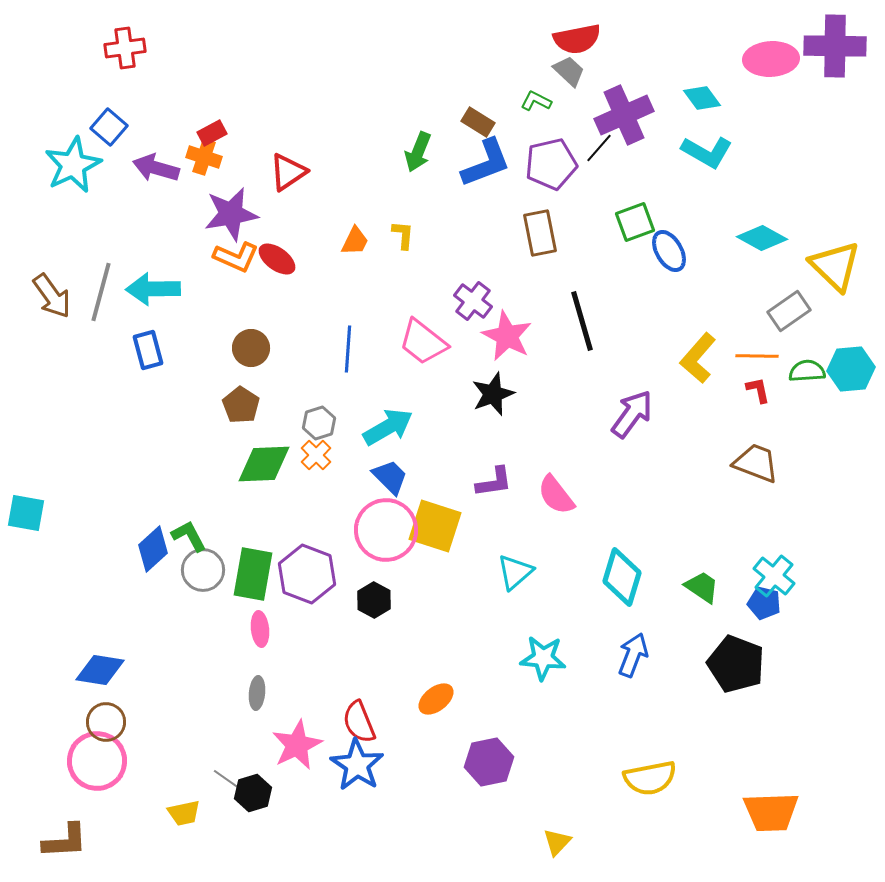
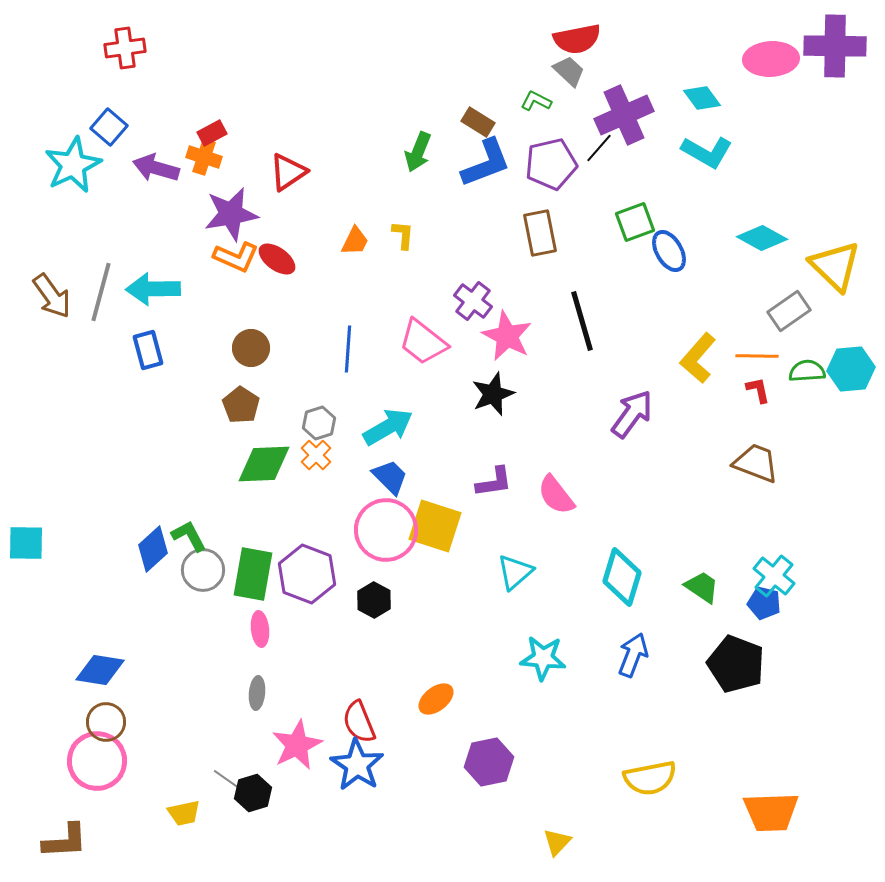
cyan square at (26, 513): moved 30 px down; rotated 9 degrees counterclockwise
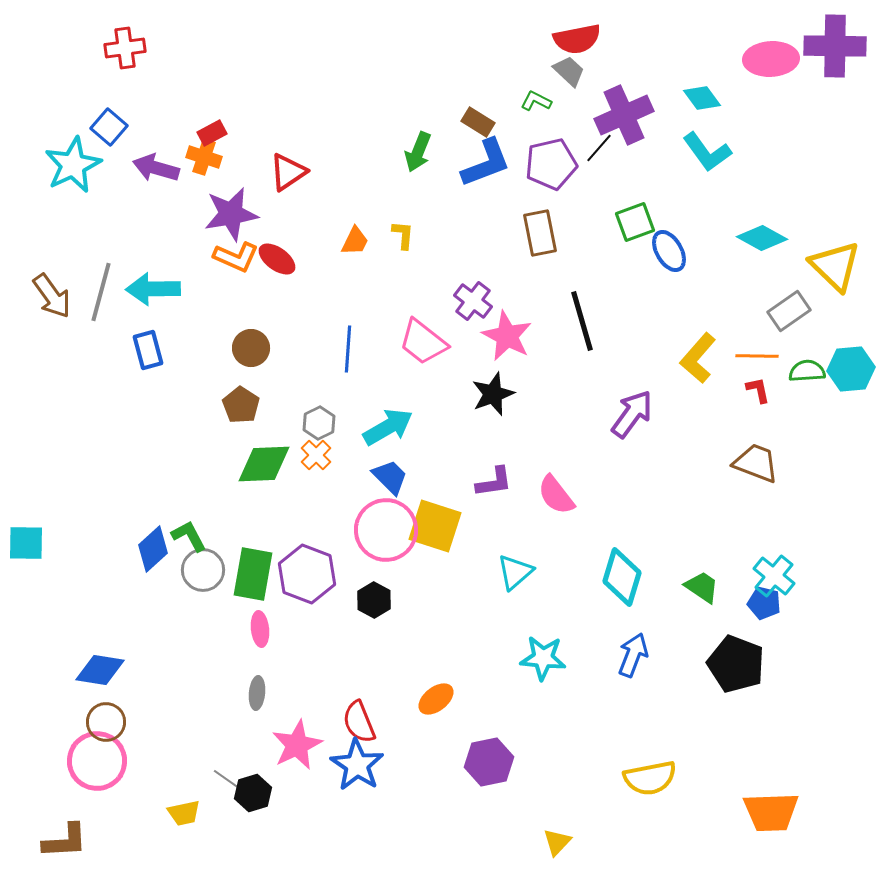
cyan L-shape at (707, 152): rotated 24 degrees clockwise
gray hexagon at (319, 423): rotated 8 degrees counterclockwise
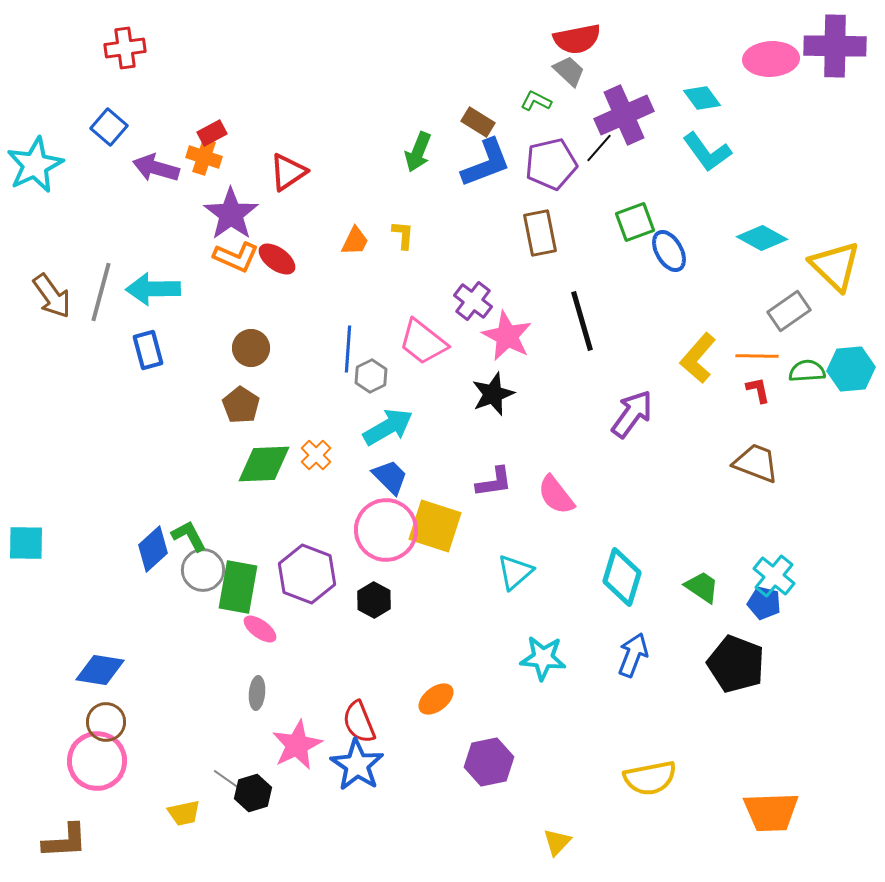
cyan star at (73, 165): moved 38 px left
purple star at (231, 214): rotated 26 degrees counterclockwise
gray hexagon at (319, 423): moved 52 px right, 47 px up
green rectangle at (253, 574): moved 15 px left, 13 px down
pink ellipse at (260, 629): rotated 48 degrees counterclockwise
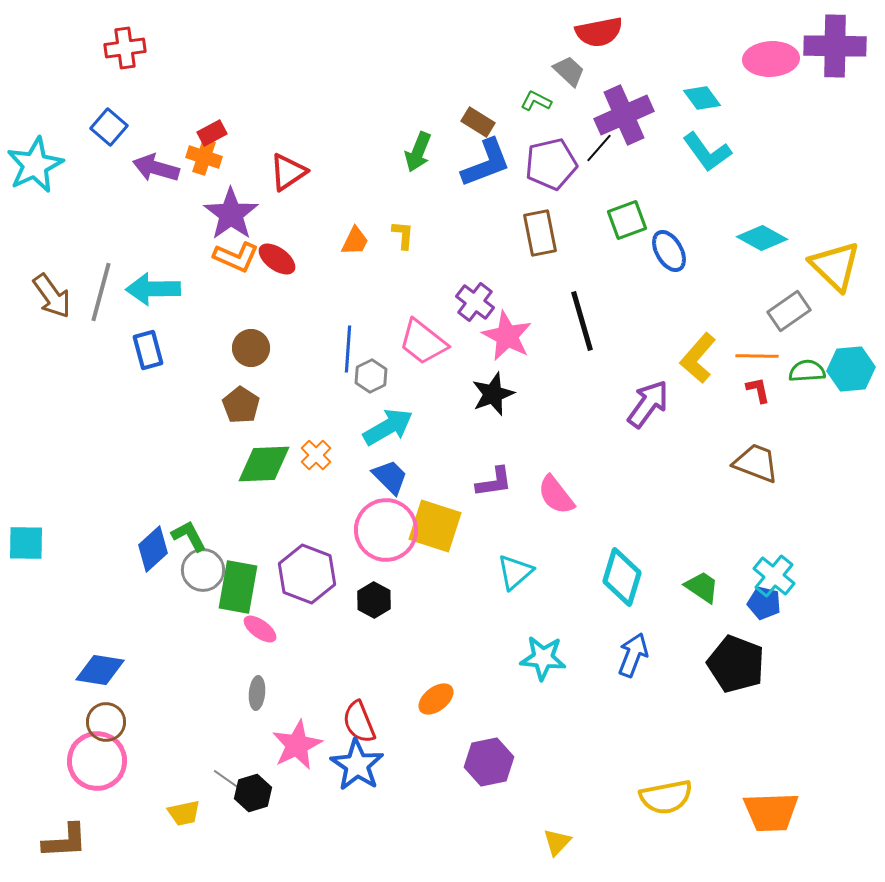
red semicircle at (577, 39): moved 22 px right, 7 px up
green square at (635, 222): moved 8 px left, 2 px up
purple cross at (473, 301): moved 2 px right, 1 px down
purple arrow at (632, 414): moved 16 px right, 10 px up
yellow semicircle at (650, 778): moved 16 px right, 19 px down
